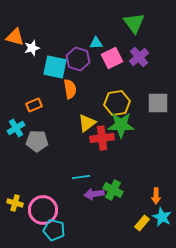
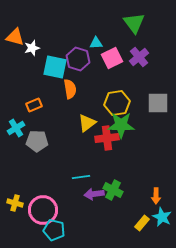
red cross: moved 5 px right
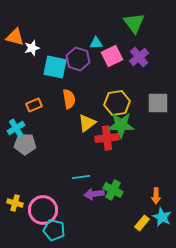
pink square: moved 2 px up
orange semicircle: moved 1 px left, 10 px down
gray pentagon: moved 12 px left, 3 px down
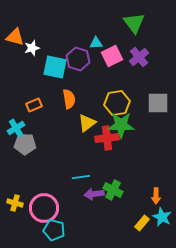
pink circle: moved 1 px right, 2 px up
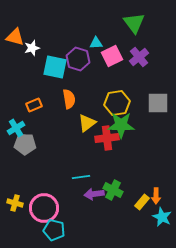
yellow rectangle: moved 21 px up
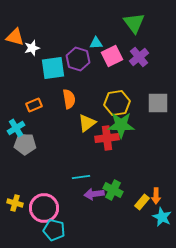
cyan square: moved 2 px left, 1 px down; rotated 20 degrees counterclockwise
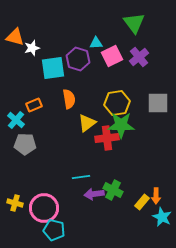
cyan cross: moved 8 px up; rotated 18 degrees counterclockwise
